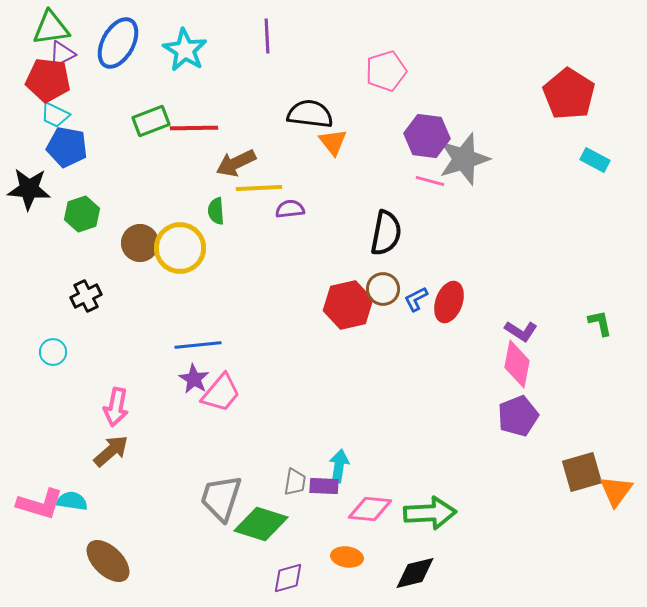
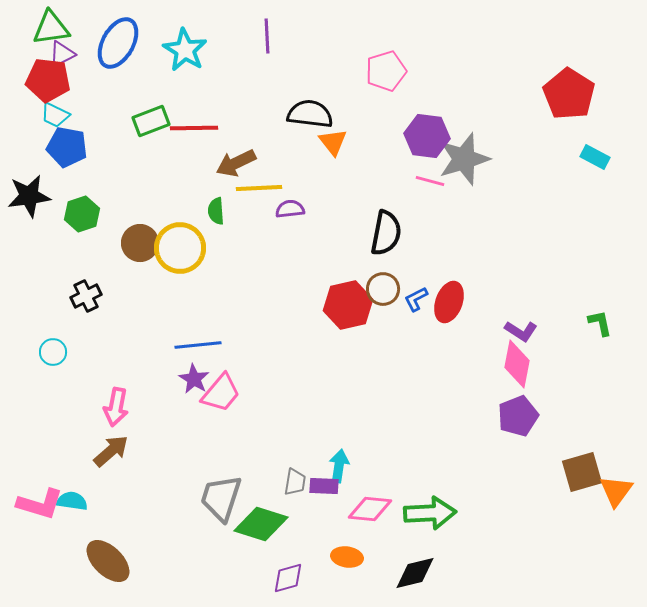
cyan rectangle at (595, 160): moved 3 px up
black star at (29, 189): moved 7 px down; rotated 12 degrees counterclockwise
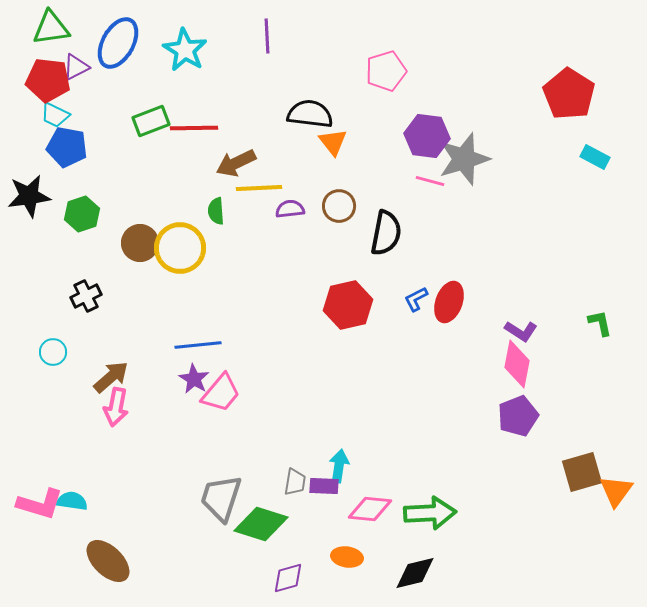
purple triangle at (62, 54): moved 14 px right, 13 px down
brown circle at (383, 289): moved 44 px left, 83 px up
brown arrow at (111, 451): moved 74 px up
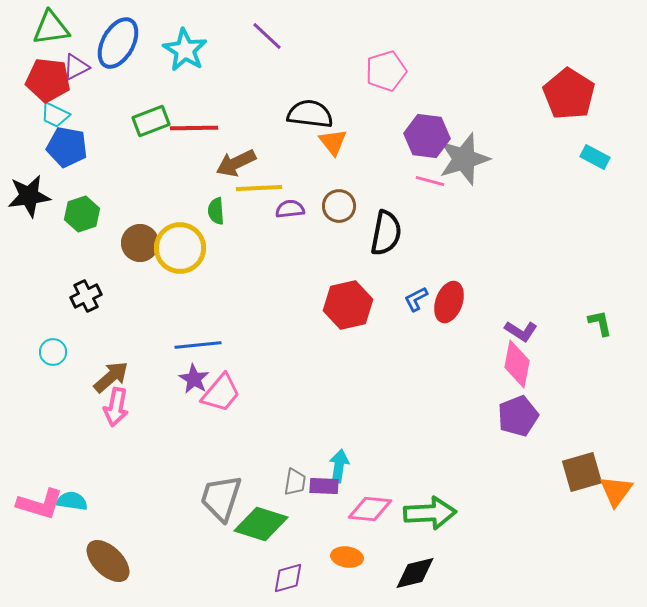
purple line at (267, 36): rotated 44 degrees counterclockwise
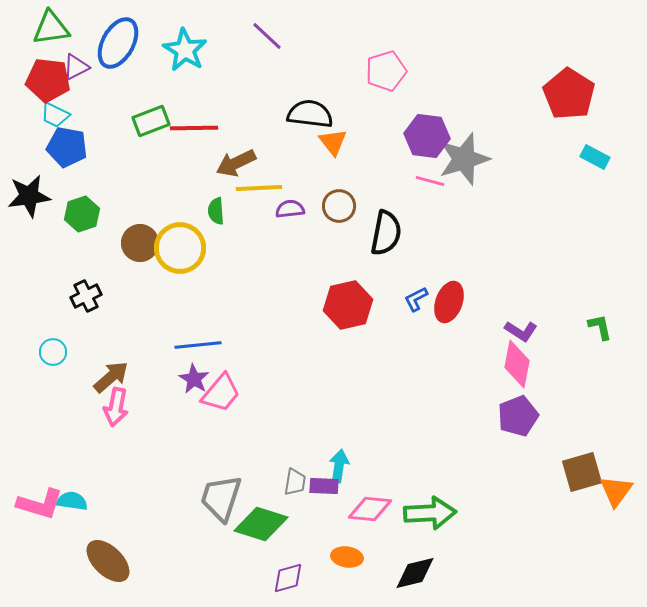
green L-shape at (600, 323): moved 4 px down
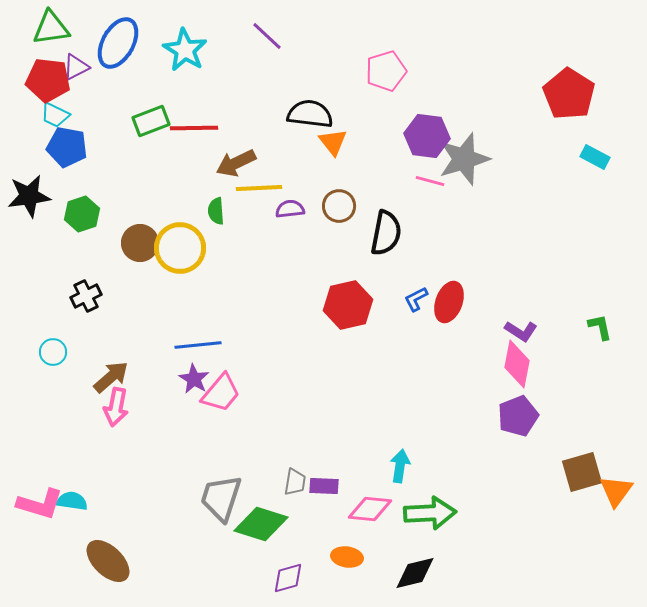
cyan arrow at (339, 466): moved 61 px right
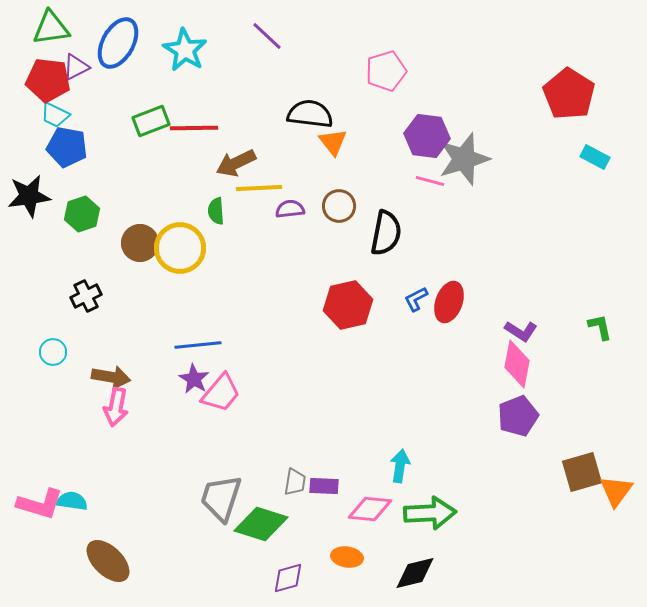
brown arrow at (111, 377): rotated 51 degrees clockwise
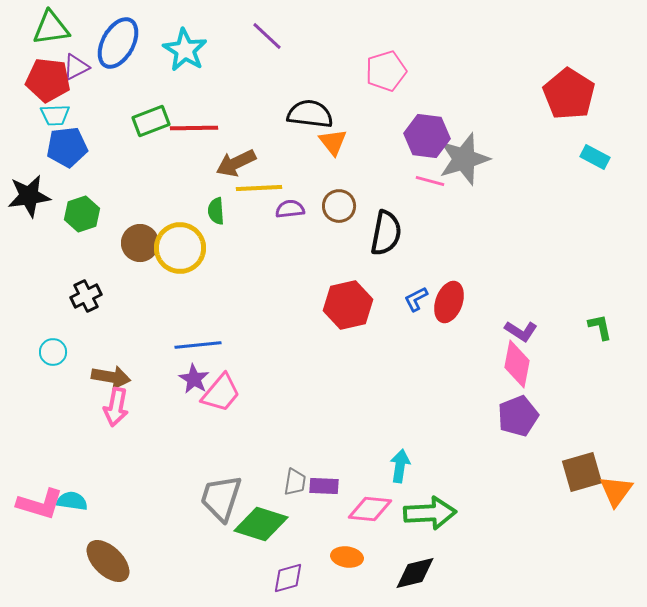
cyan trapezoid at (55, 115): rotated 28 degrees counterclockwise
blue pentagon at (67, 147): rotated 18 degrees counterclockwise
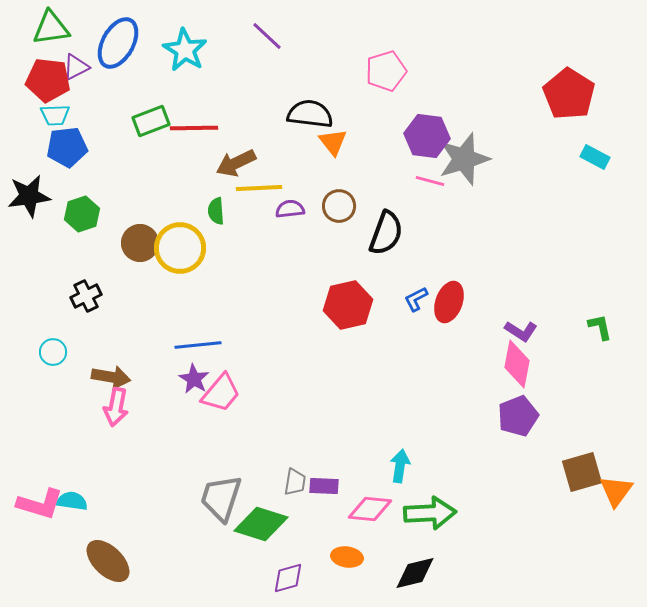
black semicircle at (386, 233): rotated 9 degrees clockwise
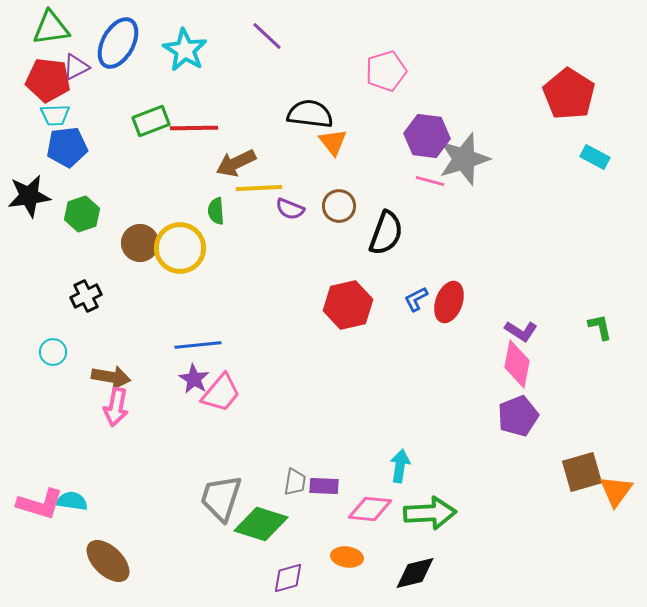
purple semicircle at (290, 209): rotated 152 degrees counterclockwise
